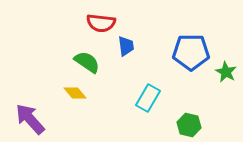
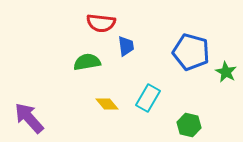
blue pentagon: rotated 15 degrees clockwise
green semicircle: rotated 44 degrees counterclockwise
yellow diamond: moved 32 px right, 11 px down
purple arrow: moved 1 px left, 1 px up
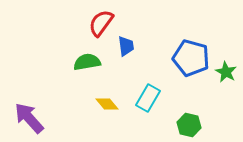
red semicircle: rotated 120 degrees clockwise
blue pentagon: moved 6 px down
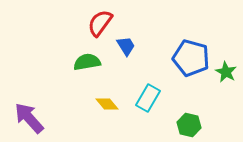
red semicircle: moved 1 px left
blue trapezoid: rotated 25 degrees counterclockwise
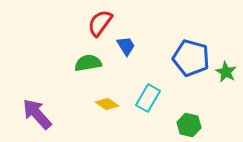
green semicircle: moved 1 px right, 1 px down
yellow diamond: rotated 15 degrees counterclockwise
purple arrow: moved 8 px right, 4 px up
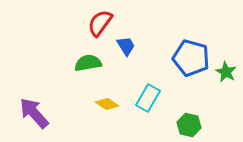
purple arrow: moved 3 px left, 1 px up
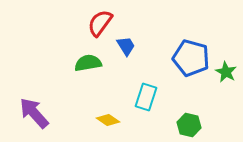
cyan rectangle: moved 2 px left, 1 px up; rotated 12 degrees counterclockwise
yellow diamond: moved 1 px right, 16 px down
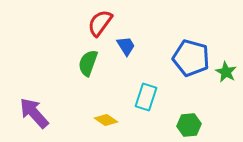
green semicircle: rotated 60 degrees counterclockwise
yellow diamond: moved 2 px left
green hexagon: rotated 20 degrees counterclockwise
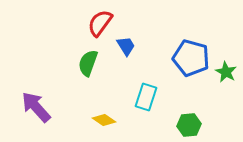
purple arrow: moved 2 px right, 6 px up
yellow diamond: moved 2 px left
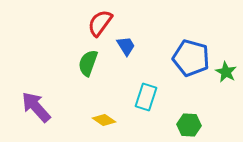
green hexagon: rotated 10 degrees clockwise
